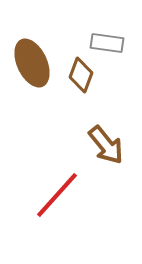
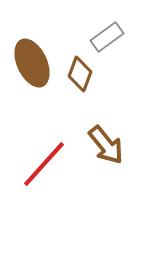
gray rectangle: moved 6 px up; rotated 44 degrees counterclockwise
brown diamond: moved 1 px left, 1 px up
red line: moved 13 px left, 31 px up
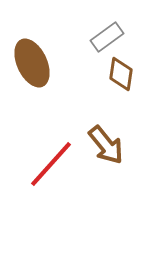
brown diamond: moved 41 px right; rotated 12 degrees counterclockwise
red line: moved 7 px right
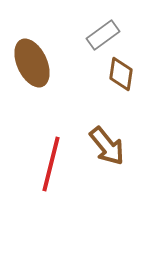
gray rectangle: moved 4 px left, 2 px up
brown arrow: moved 1 px right, 1 px down
red line: rotated 28 degrees counterclockwise
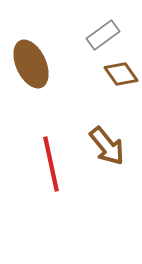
brown ellipse: moved 1 px left, 1 px down
brown diamond: rotated 44 degrees counterclockwise
red line: rotated 26 degrees counterclockwise
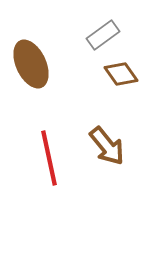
red line: moved 2 px left, 6 px up
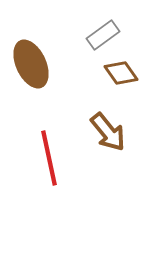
brown diamond: moved 1 px up
brown arrow: moved 1 px right, 14 px up
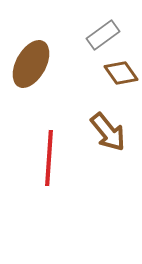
brown ellipse: rotated 54 degrees clockwise
red line: rotated 16 degrees clockwise
